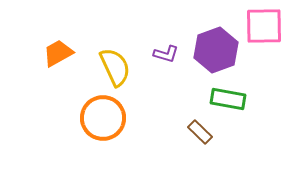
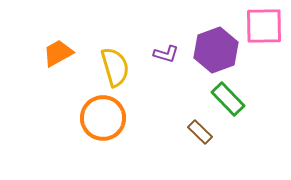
yellow semicircle: rotated 9 degrees clockwise
green rectangle: rotated 36 degrees clockwise
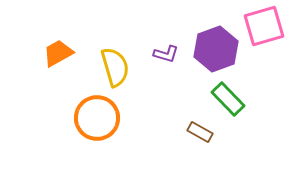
pink square: rotated 15 degrees counterclockwise
purple hexagon: moved 1 px up
orange circle: moved 6 px left
brown rectangle: rotated 15 degrees counterclockwise
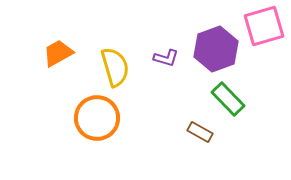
purple L-shape: moved 4 px down
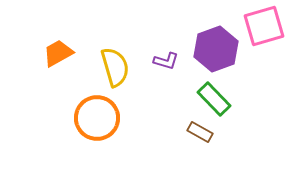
purple L-shape: moved 3 px down
green rectangle: moved 14 px left
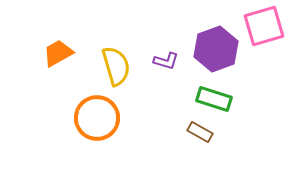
yellow semicircle: moved 1 px right, 1 px up
green rectangle: rotated 28 degrees counterclockwise
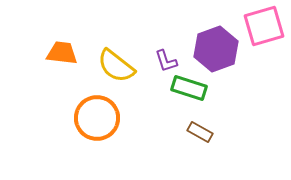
orange trapezoid: moved 4 px right; rotated 36 degrees clockwise
purple L-shape: rotated 55 degrees clockwise
yellow semicircle: rotated 144 degrees clockwise
green rectangle: moved 25 px left, 11 px up
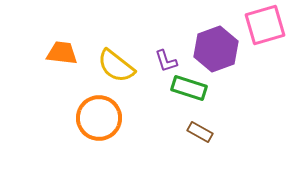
pink square: moved 1 px right, 1 px up
orange circle: moved 2 px right
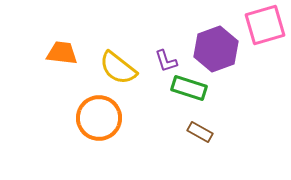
yellow semicircle: moved 2 px right, 2 px down
